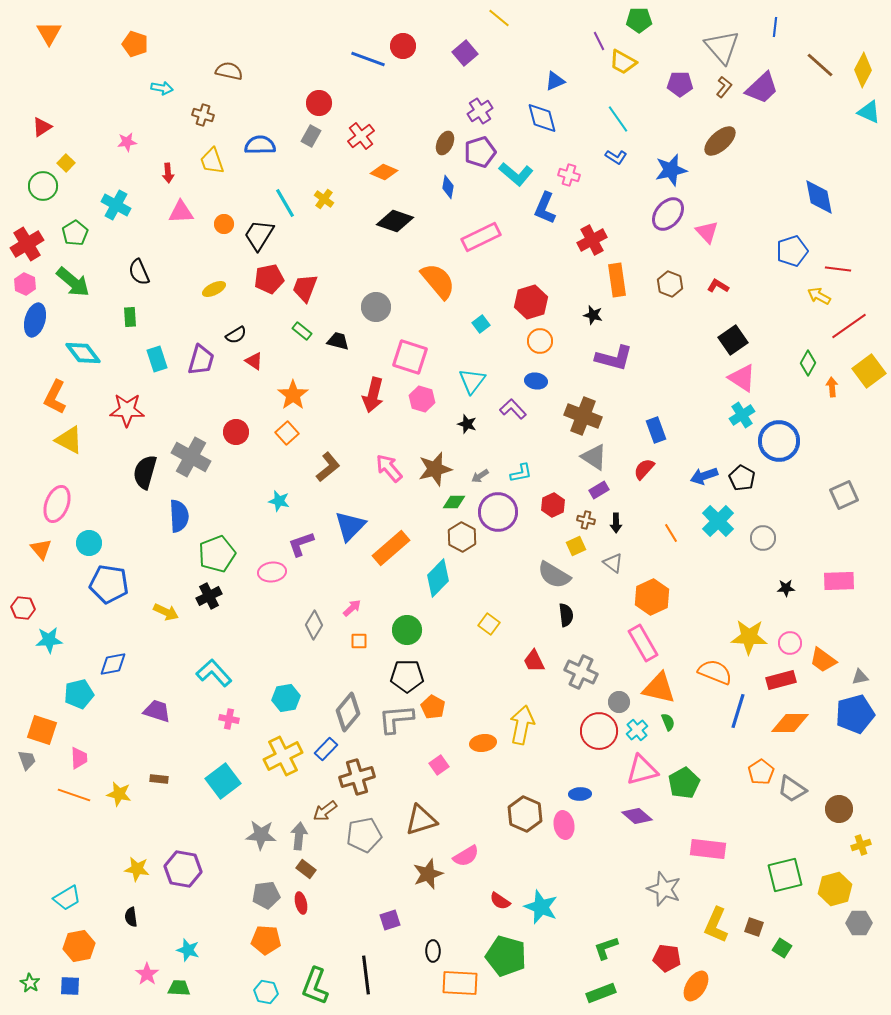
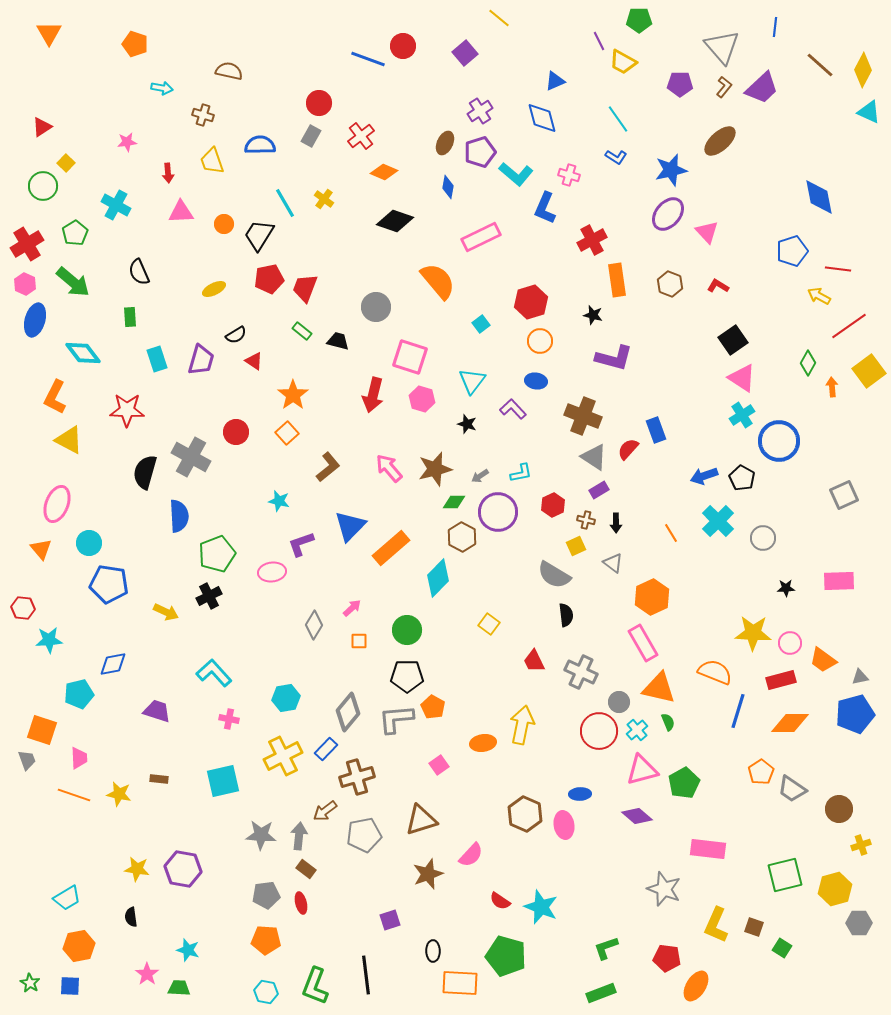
red semicircle at (644, 469): moved 16 px left, 20 px up
yellow star at (749, 637): moved 4 px right, 4 px up
cyan square at (223, 781): rotated 24 degrees clockwise
pink semicircle at (466, 856): moved 5 px right, 1 px up; rotated 16 degrees counterclockwise
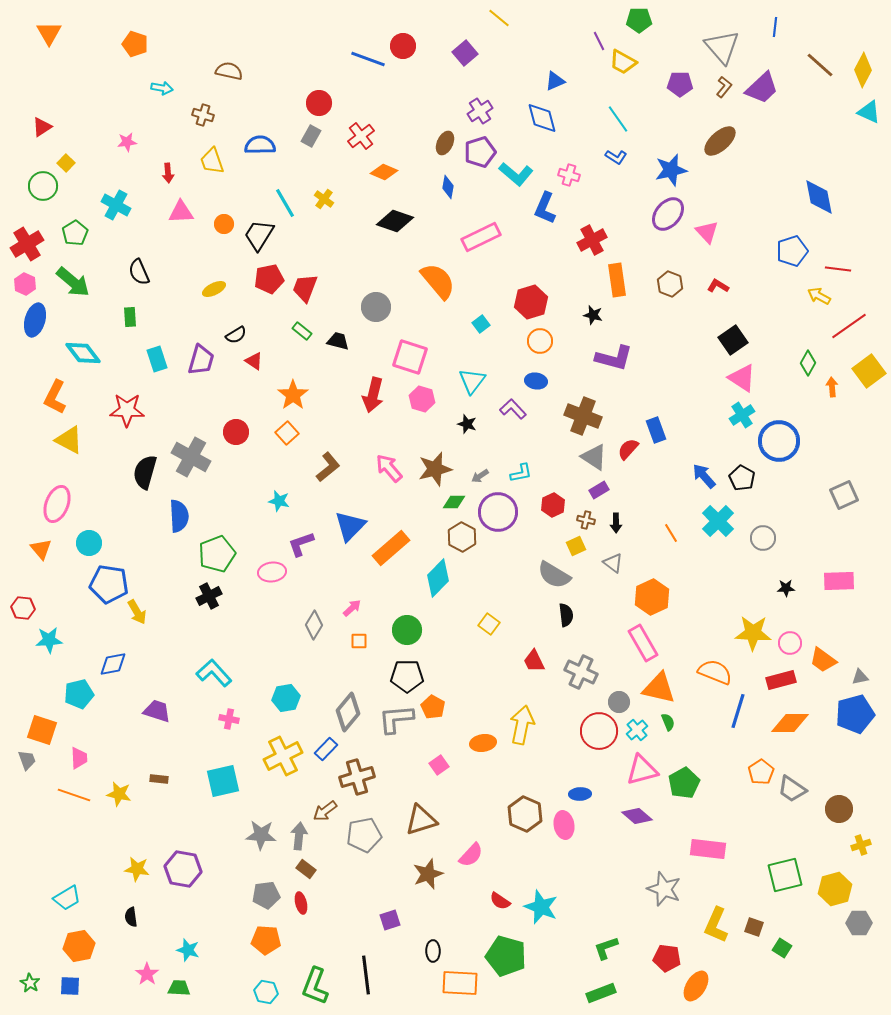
blue arrow at (704, 476): rotated 68 degrees clockwise
yellow arrow at (166, 612): moved 29 px left; rotated 35 degrees clockwise
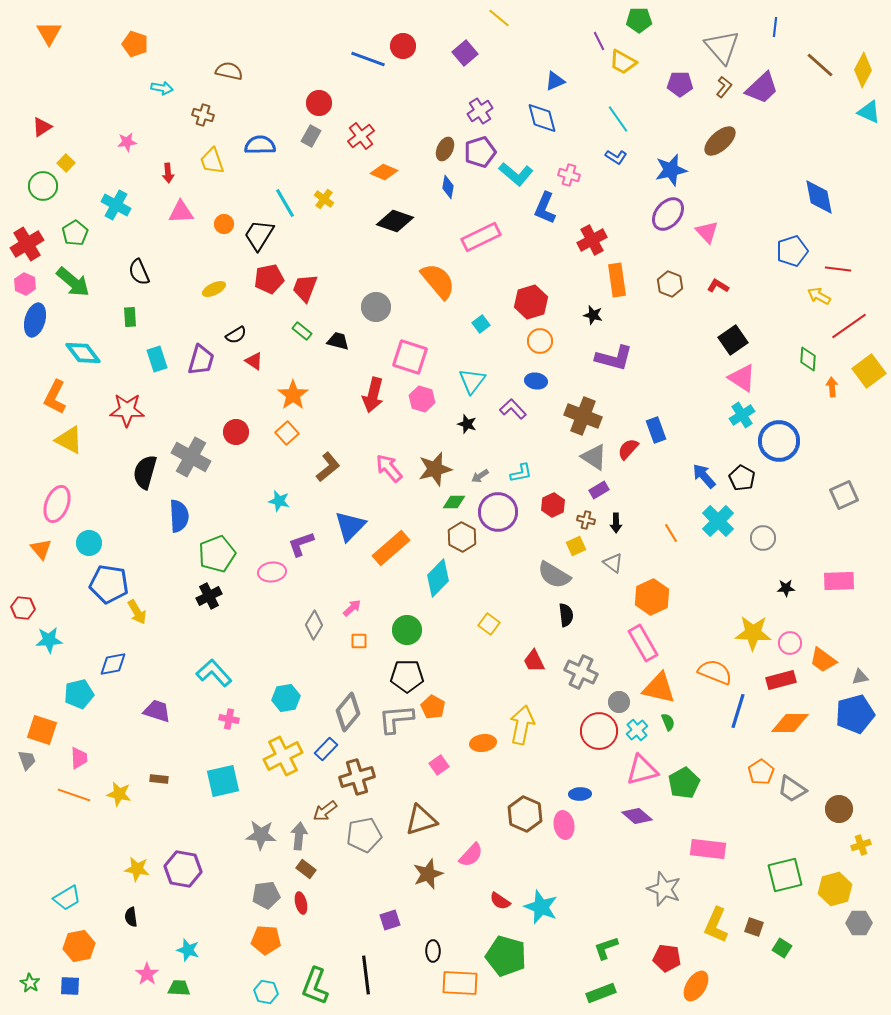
brown ellipse at (445, 143): moved 6 px down
green diamond at (808, 363): moved 4 px up; rotated 25 degrees counterclockwise
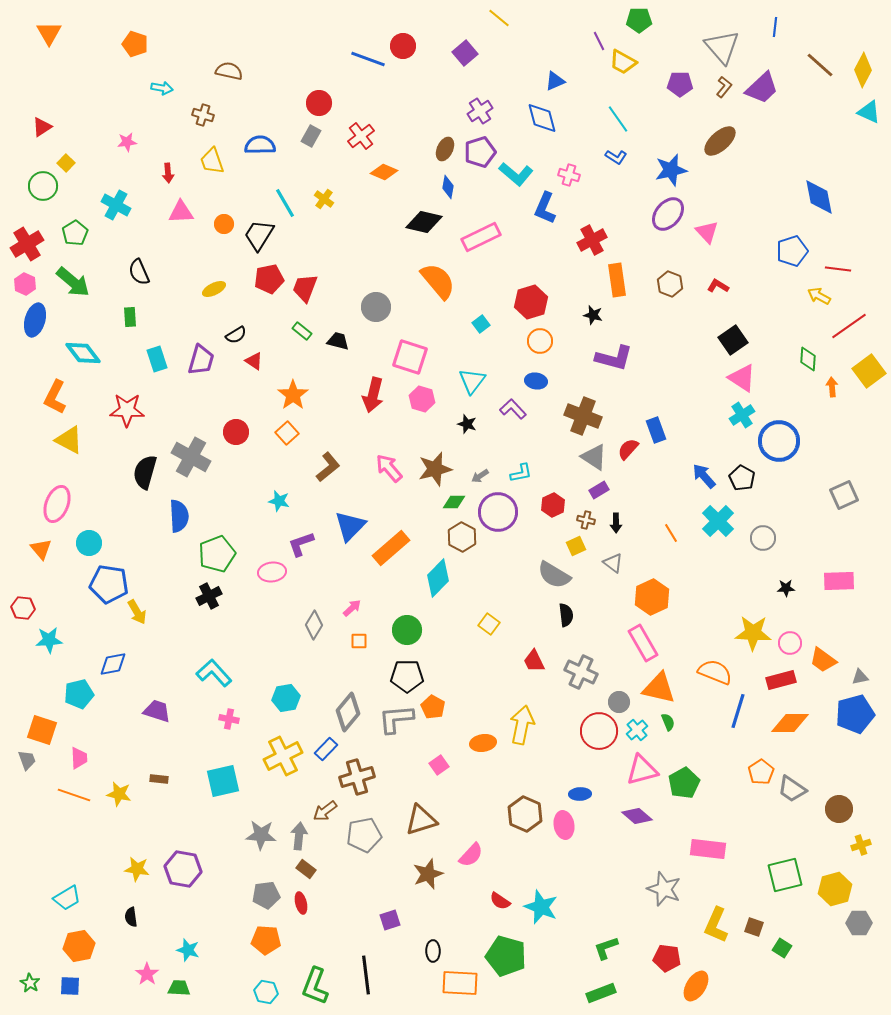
black diamond at (395, 221): moved 29 px right, 1 px down; rotated 6 degrees counterclockwise
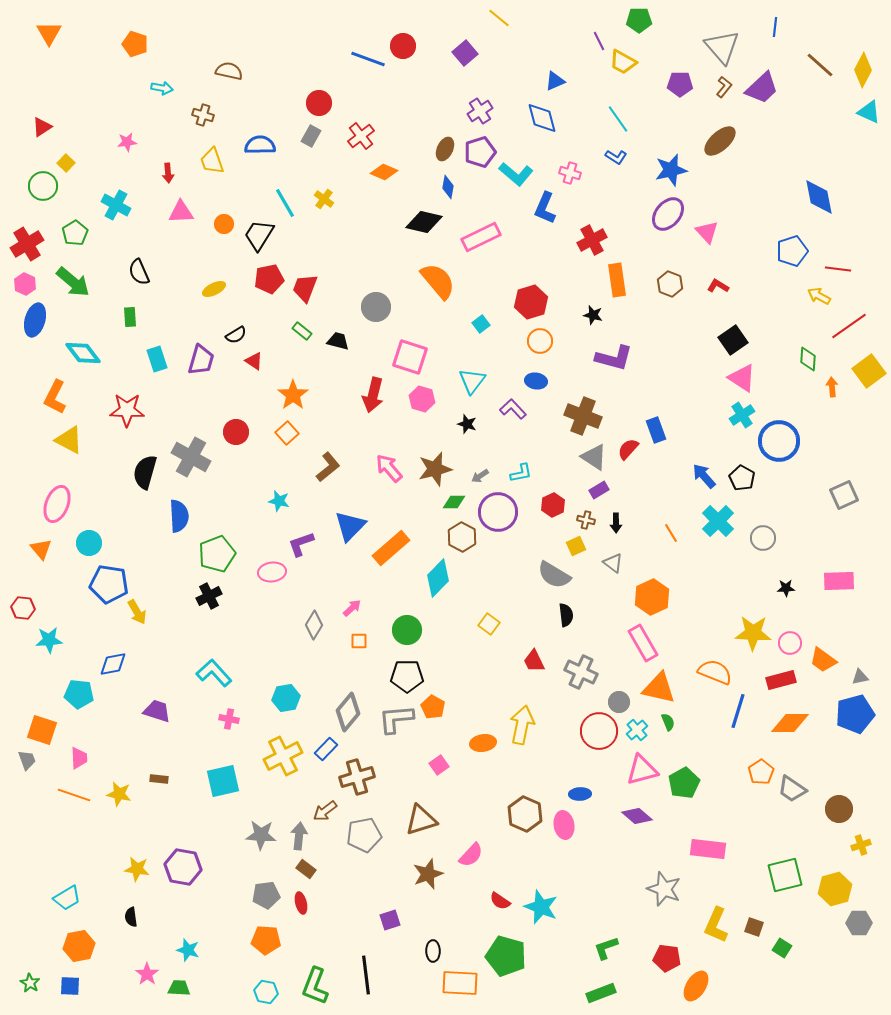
pink cross at (569, 175): moved 1 px right, 2 px up
cyan pentagon at (79, 694): rotated 20 degrees clockwise
purple hexagon at (183, 869): moved 2 px up
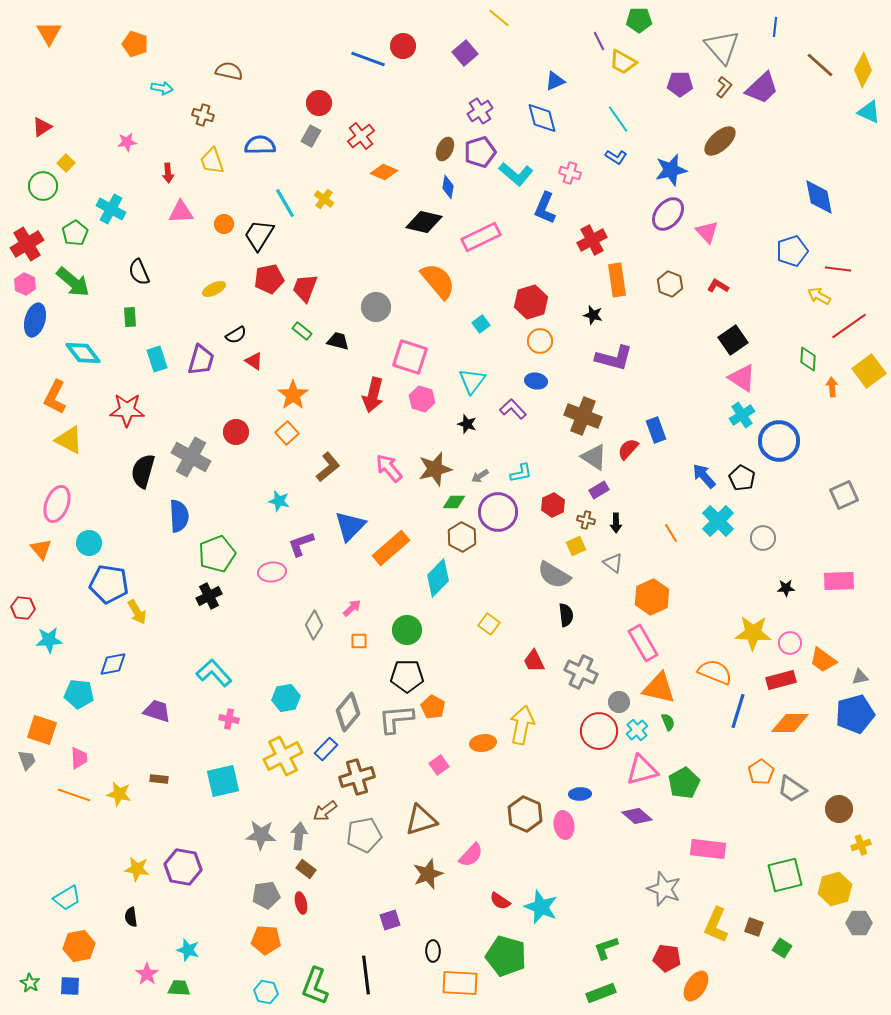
cyan cross at (116, 205): moved 5 px left, 4 px down
black semicircle at (145, 472): moved 2 px left, 1 px up
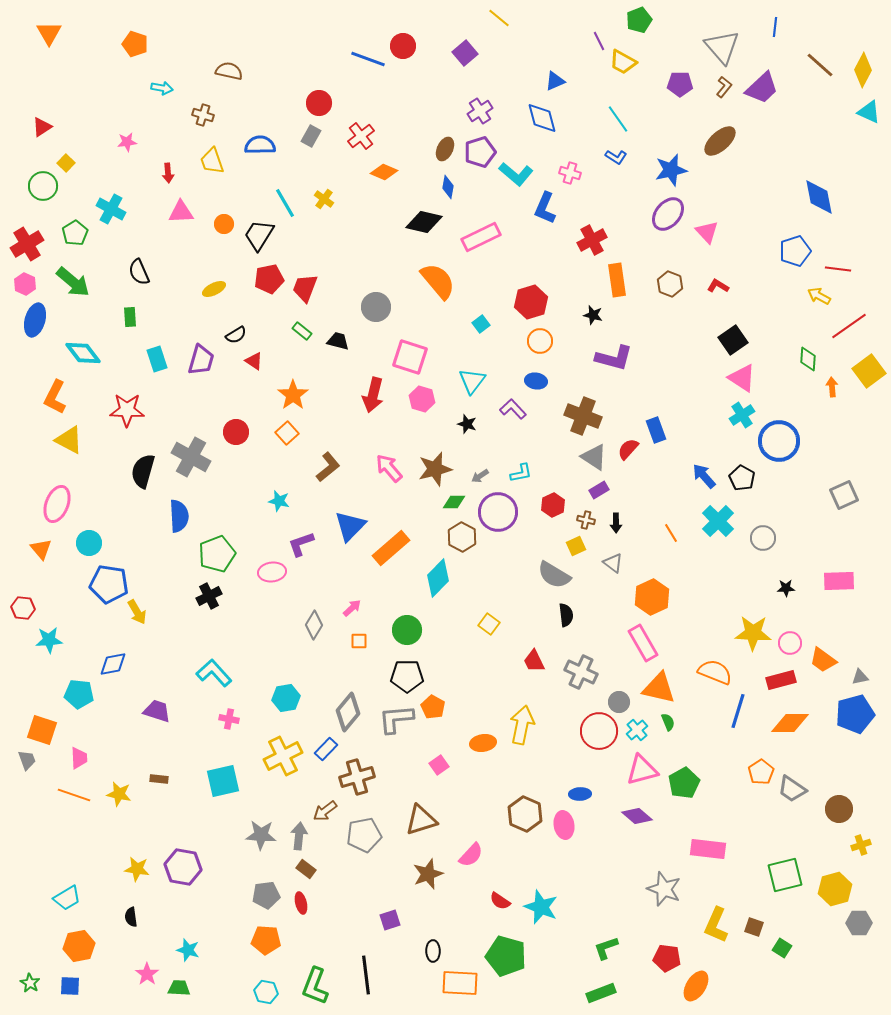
green pentagon at (639, 20): rotated 20 degrees counterclockwise
blue pentagon at (792, 251): moved 3 px right
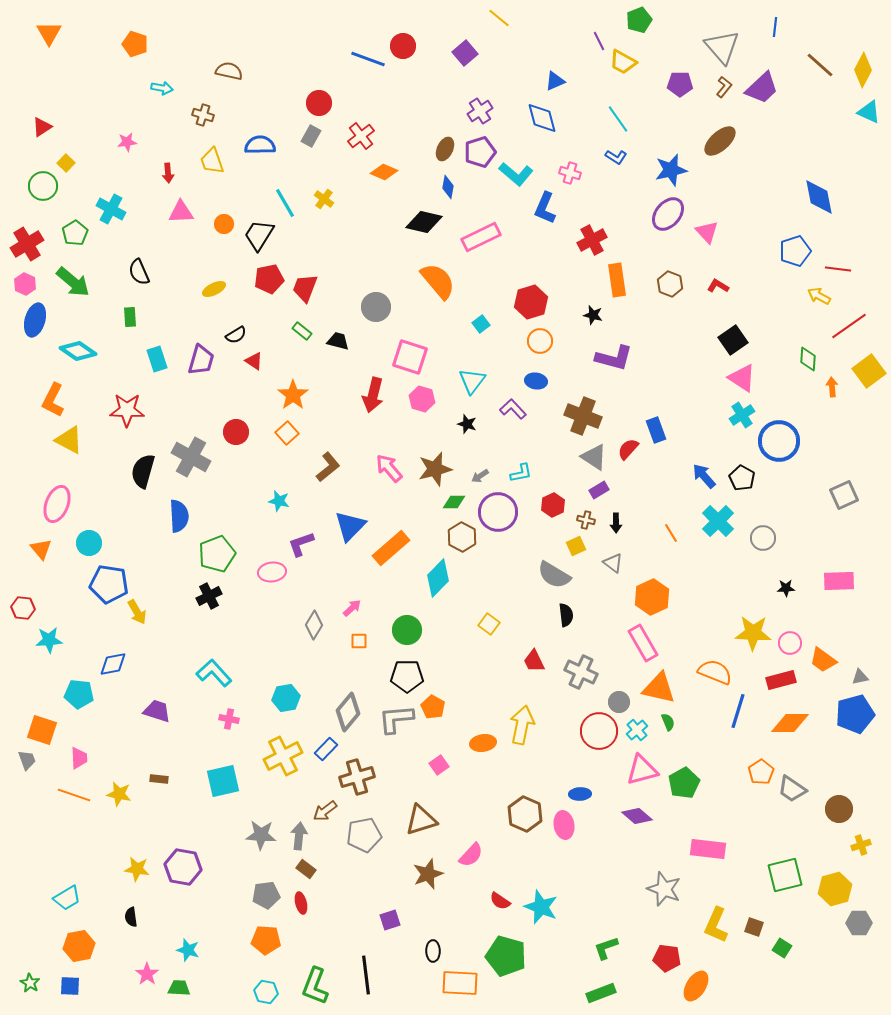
cyan diamond at (83, 353): moved 5 px left, 2 px up; rotated 18 degrees counterclockwise
orange L-shape at (55, 397): moved 2 px left, 3 px down
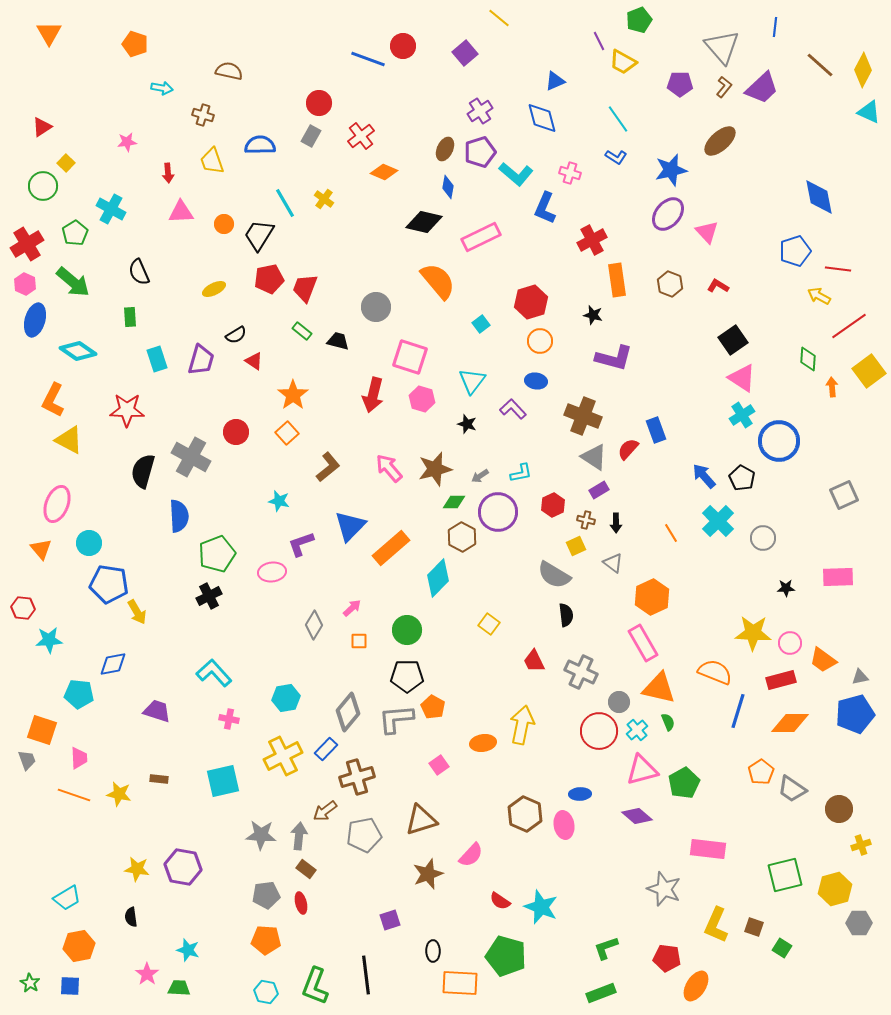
pink rectangle at (839, 581): moved 1 px left, 4 px up
